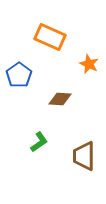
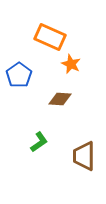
orange star: moved 18 px left
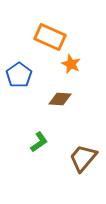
brown trapezoid: moved 1 px left, 2 px down; rotated 40 degrees clockwise
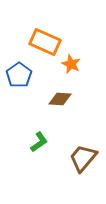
orange rectangle: moved 5 px left, 5 px down
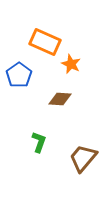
green L-shape: rotated 35 degrees counterclockwise
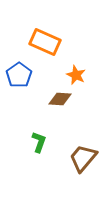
orange star: moved 5 px right, 11 px down
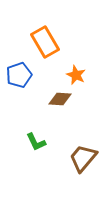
orange rectangle: rotated 36 degrees clockwise
blue pentagon: rotated 15 degrees clockwise
green L-shape: moved 3 px left; rotated 135 degrees clockwise
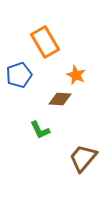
green L-shape: moved 4 px right, 12 px up
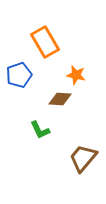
orange star: rotated 12 degrees counterclockwise
